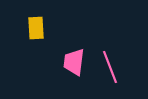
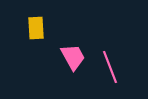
pink trapezoid: moved 1 px left, 5 px up; rotated 144 degrees clockwise
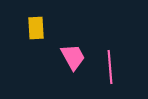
pink line: rotated 16 degrees clockwise
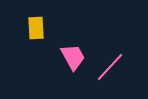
pink line: rotated 48 degrees clockwise
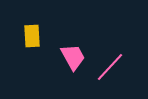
yellow rectangle: moved 4 px left, 8 px down
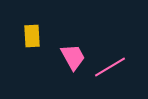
pink line: rotated 16 degrees clockwise
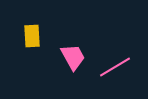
pink line: moved 5 px right
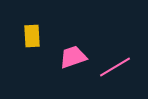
pink trapezoid: rotated 80 degrees counterclockwise
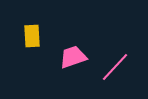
pink line: rotated 16 degrees counterclockwise
